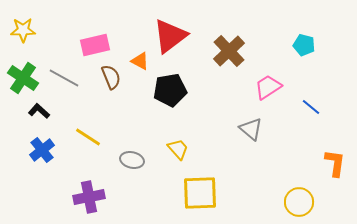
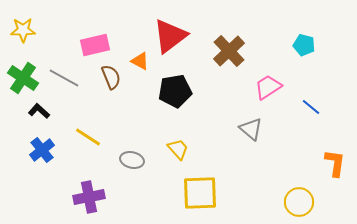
black pentagon: moved 5 px right, 1 px down
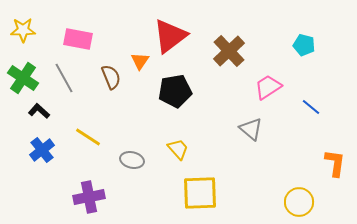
pink rectangle: moved 17 px left, 6 px up; rotated 24 degrees clockwise
orange triangle: rotated 36 degrees clockwise
gray line: rotated 32 degrees clockwise
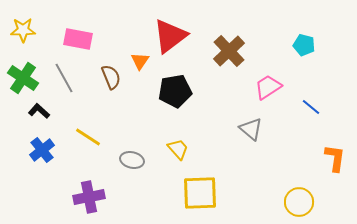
orange L-shape: moved 5 px up
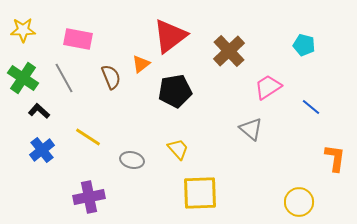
orange triangle: moved 1 px right, 3 px down; rotated 18 degrees clockwise
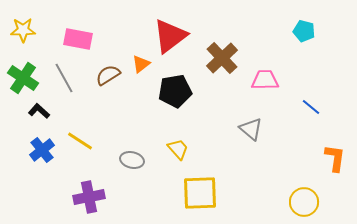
cyan pentagon: moved 14 px up
brown cross: moved 7 px left, 7 px down
brown semicircle: moved 3 px left, 2 px up; rotated 100 degrees counterclockwise
pink trapezoid: moved 3 px left, 7 px up; rotated 32 degrees clockwise
yellow line: moved 8 px left, 4 px down
yellow circle: moved 5 px right
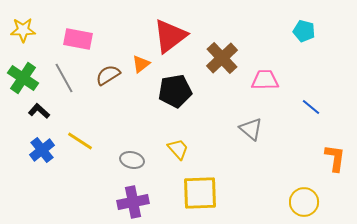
purple cross: moved 44 px right, 5 px down
